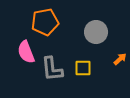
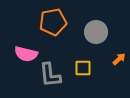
orange pentagon: moved 8 px right
pink semicircle: moved 2 px down; rotated 55 degrees counterclockwise
orange arrow: moved 1 px left
gray L-shape: moved 2 px left, 6 px down
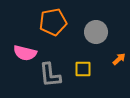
pink semicircle: moved 1 px left, 1 px up
yellow square: moved 1 px down
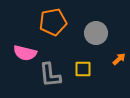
gray circle: moved 1 px down
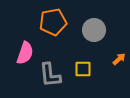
gray circle: moved 2 px left, 3 px up
pink semicircle: rotated 85 degrees counterclockwise
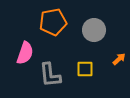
yellow square: moved 2 px right
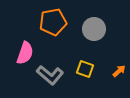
gray circle: moved 1 px up
orange arrow: moved 12 px down
yellow square: rotated 18 degrees clockwise
gray L-shape: rotated 44 degrees counterclockwise
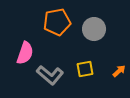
orange pentagon: moved 4 px right
yellow square: rotated 30 degrees counterclockwise
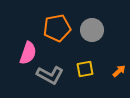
orange pentagon: moved 6 px down
gray circle: moved 2 px left, 1 px down
pink semicircle: moved 3 px right
gray L-shape: rotated 12 degrees counterclockwise
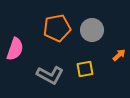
pink semicircle: moved 13 px left, 4 px up
orange arrow: moved 16 px up
